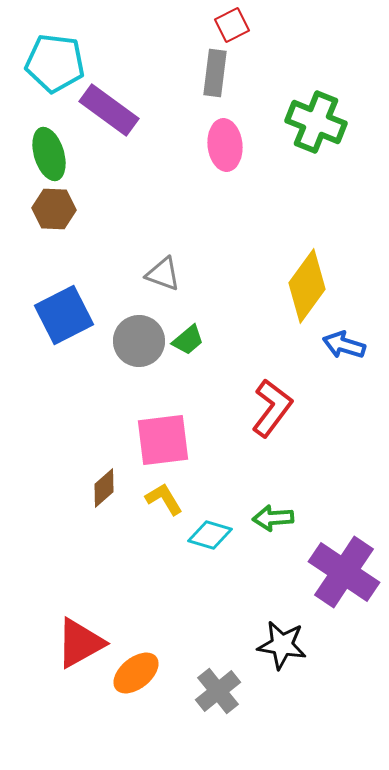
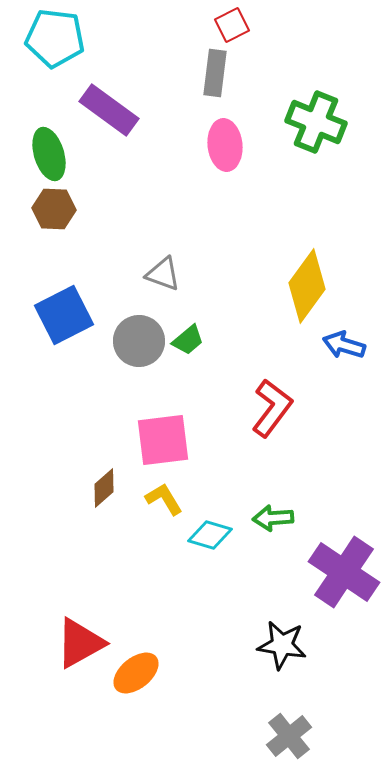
cyan pentagon: moved 25 px up
gray cross: moved 71 px right, 45 px down
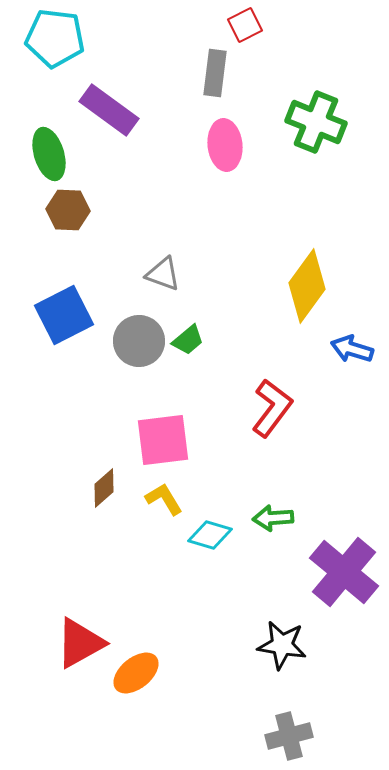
red square: moved 13 px right
brown hexagon: moved 14 px right, 1 px down
blue arrow: moved 8 px right, 4 px down
purple cross: rotated 6 degrees clockwise
gray cross: rotated 24 degrees clockwise
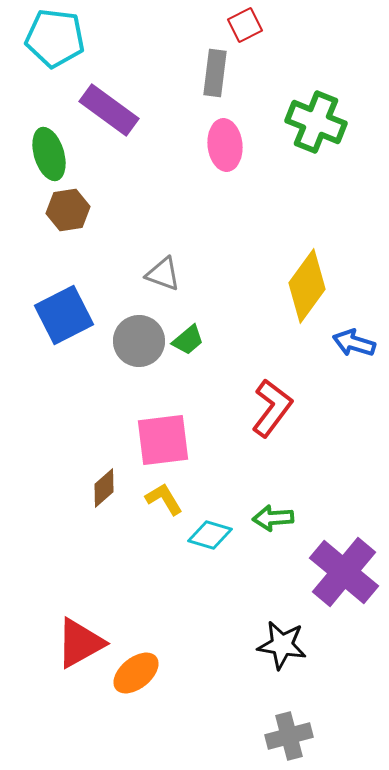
brown hexagon: rotated 12 degrees counterclockwise
blue arrow: moved 2 px right, 6 px up
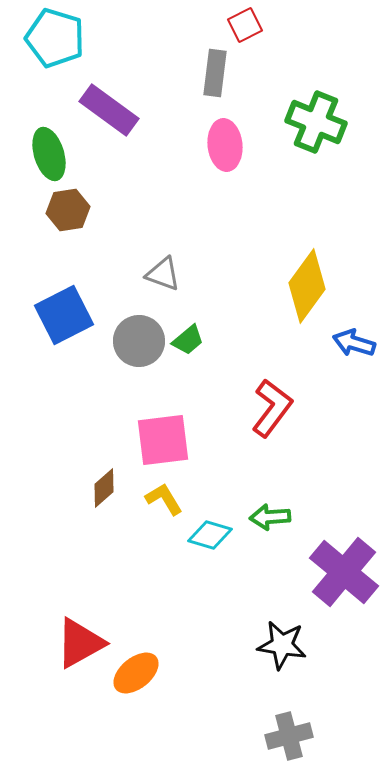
cyan pentagon: rotated 10 degrees clockwise
green arrow: moved 3 px left, 1 px up
